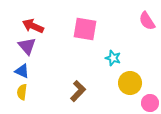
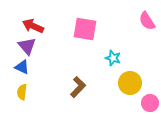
blue triangle: moved 4 px up
brown L-shape: moved 4 px up
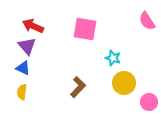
blue triangle: moved 1 px right, 1 px down
yellow circle: moved 6 px left
pink circle: moved 1 px left, 1 px up
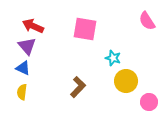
yellow circle: moved 2 px right, 2 px up
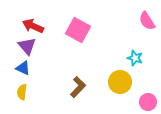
pink square: moved 7 px left, 1 px down; rotated 20 degrees clockwise
cyan star: moved 22 px right
yellow circle: moved 6 px left, 1 px down
pink circle: moved 1 px left
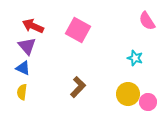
yellow circle: moved 8 px right, 12 px down
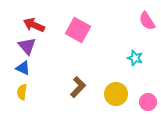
red arrow: moved 1 px right, 1 px up
yellow circle: moved 12 px left
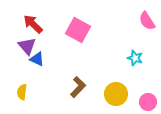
red arrow: moved 1 px left, 1 px up; rotated 20 degrees clockwise
blue triangle: moved 14 px right, 9 px up
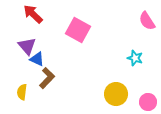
red arrow: moved 10 px up
brown L-shape: moved 31 px left, 9 px up
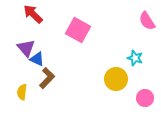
purple triangle: moved 1 px left, 2 px down
yellow circle: moved 15 px up
pink circle: moved 3 px left, 4 px up
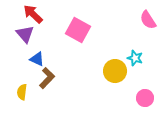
pink semicircle: moved 1 px right, 1 px up
purple triangle: moved 1 px left, 14 px up
yellow circle: moved 1 px left, 8 px up
